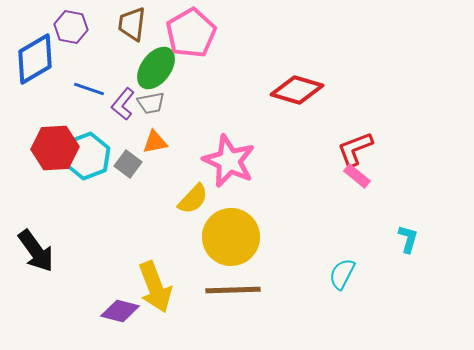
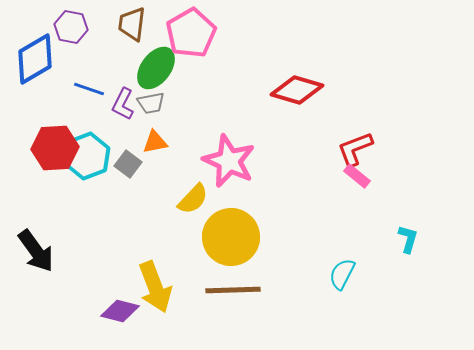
purple L-shape: rotated 12 degrees counterclockwise
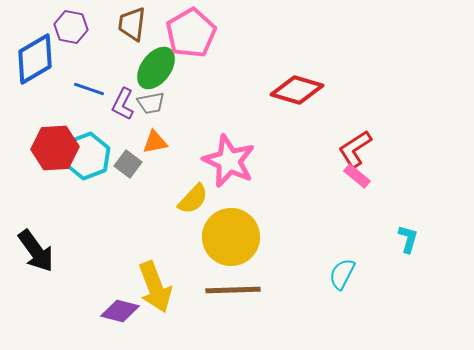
red L-shape: rotated 12 degrees counterclockwise
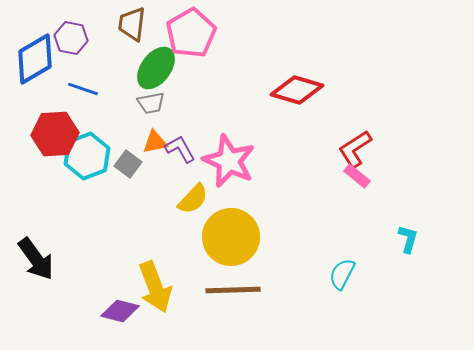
purple hexagon: moved 11 px down
blue line: moved 6 px left
purple L-shape: moved 57 px right, 45 px down; rotated 124 degrees clockwise
red hexagon: moved 14 px up
black arrow: moved 8 px down
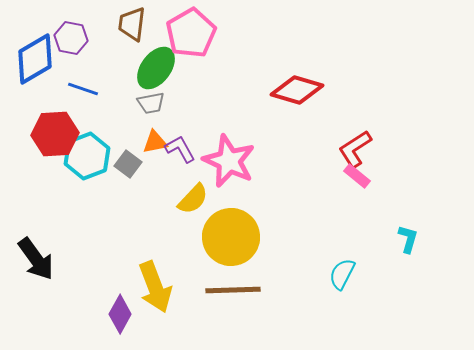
purple diamond: moved 3 px down; rotated 75 degrees counterclockwise
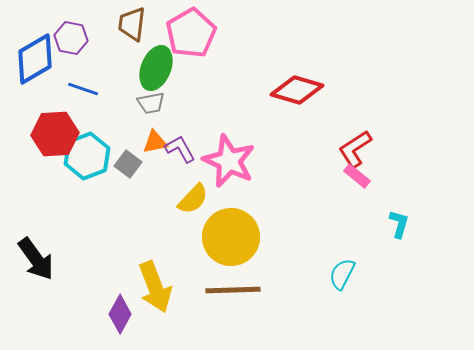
green ellipse: rotated 15 degrees counterclockwise
cyan L-shape: moved 9 px left, 15 px up
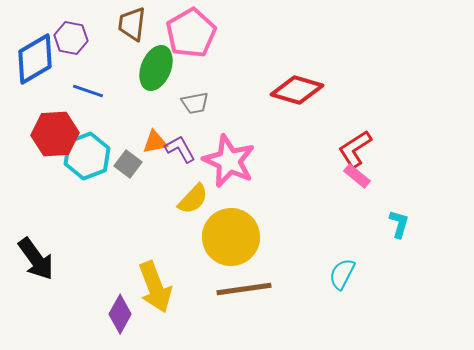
blue line: moved 5 px right, 2 px down
gray trapezoid: moved 44 px right
brown line: moved 11 px right, 1 px up; rotated 6 degrees counterclockwise
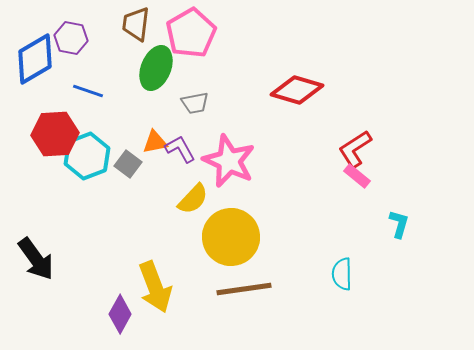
brown trapezoid: moved 4 px right
cyan semicircle: rotated 28 degrees counterclockwise
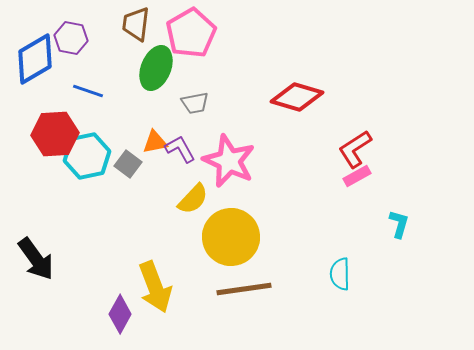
red diamond: moved 7 px down
cyan hexagon: rotated 9 degrees clockwise
pink rectangle: rotated 68 degrees counterclockwise
cyan semicircle: moved 2 px left
